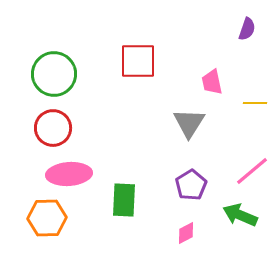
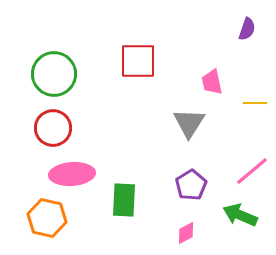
pink ellipse: moved 3 px right
orange hexagon: rotated 15 degrees clockwise
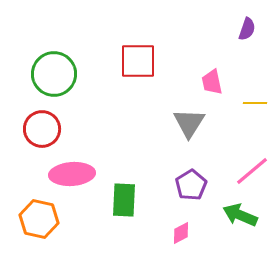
red circle: moved 11 px left, 1 px down
orange hexagon: moved 8 px left, 1 px down
pink diamond: moved 5 px left
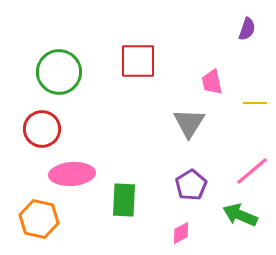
green circle: moved 5 px right, 2 px up
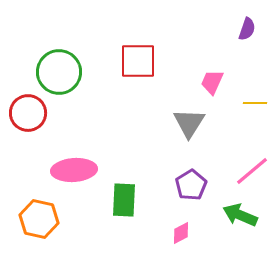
pink trapezoid: rotated 36 degrees clockwise
red circle: moved 14 px left, 16 px up
pink ellipse: moved 2 px right, 4 px up
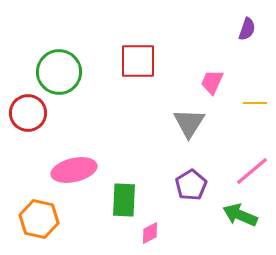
pink ellipse: rotated 9 degrees counterclockwise
pink diamond: moved 31 px left
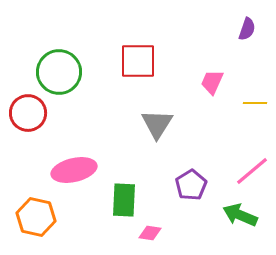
gray triangle: moved 32 px left, 1 px down
orange hexagon: moved 3 px left, 2 px up
pink diamond: rotated 35 degrees clockwise
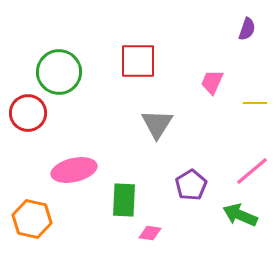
orange hexagon: moved 4 px left, 2 px down
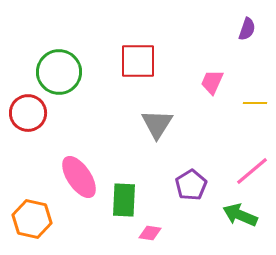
pink ellipse: moved 5 px right, 7 px down; rotated 69 degrees clockwise
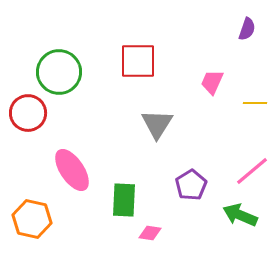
pink ellipse: moved 7 px left, 7 px up
